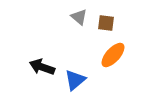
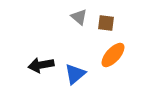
black arrow: moved 1 px left, 2 px up; rotated 30 degrees counterclockwise
blue triangle: moved 6 px up
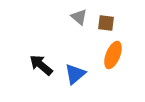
orange ellipse: rotated 20 degrees counterclockwise
black arrow: rotated 50 degrees clockwise
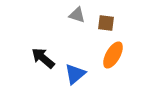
gray triangle: moved 2 px left, 2 px up; rotated 24 degrees counterclockwise
orange ellipse: rotated 8 degrees clockwise
black arrow: moved 2 px right, 7 px up
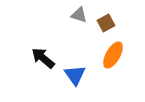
gray triangle: moved 2 px right
brown square: rotated 36 degrees counterclockwise
blue triangle: moved 1 px down; rotated 25 degrees counterclockwise
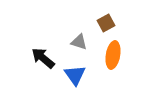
gray triangle: moved 27 px down
orange ellipse: rotated 20 degrees counterclockwise
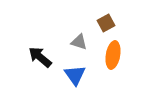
black arrow: moved 3 px left, 1 px up
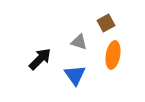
black arrow: moved 2 px down; rotated 95 degrees clockwise
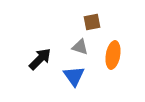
brown square: moved 14 px left, 1 px up; rotated 18 degrees clockwise
gray triangle: moved 1 px right, 5 px down
blue triangle: moved 1 px left, 1 px down
